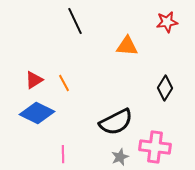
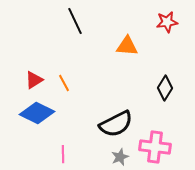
black semicircle: moved 2 px down
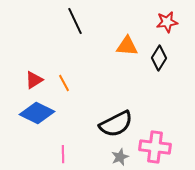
black diamond: moved 6 px left, 30 px up
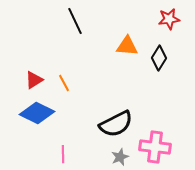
red star: moved 2 px right, 3 px up
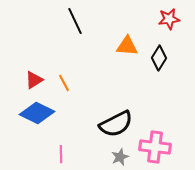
pink line: moved 2 px left
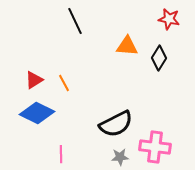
red star: rotated 20 degrees clockwise
gray star: rotated 18 degrees clockwise
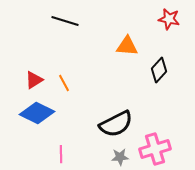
black line: moved 10 px left; rotated 48 degrees counterclockwise
black diamond: moved 12 px down; rotated 10 degrees clockwise
pink cross: moved 2 px down; rotated 24 degrees counterclockwise
